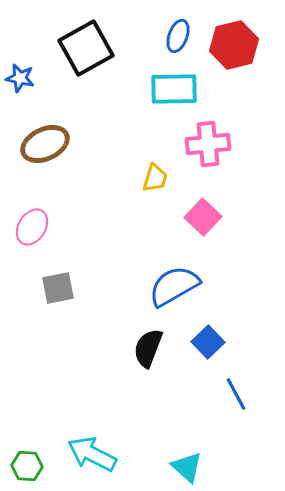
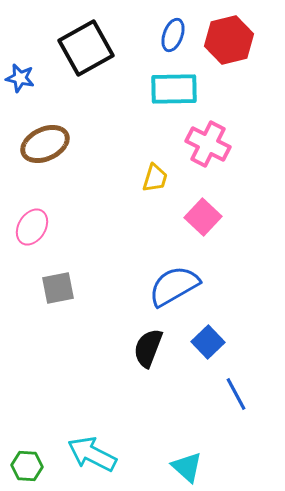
blue ellipse: moved 5 px left, 1 px up
red hexagon: moved 5 px left, 5 px up
pink cross: rotated 33 degrees clockwise
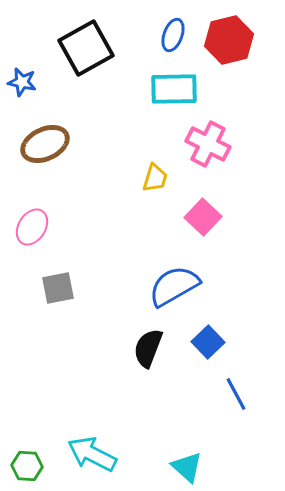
blue star: moved 2 px right, 4 px down
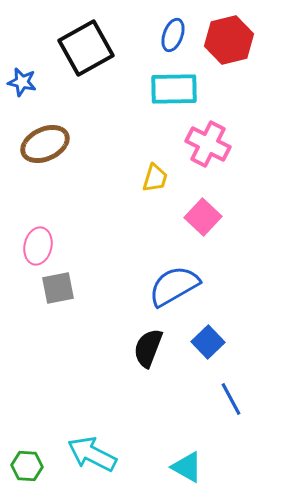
pink ellipse: moved 6 px right, 19 px down; rotated 18 degrees counterclockwise
blue line: moved 5 px left, 5 px down
cyan triangle: rotated 12 degrees counterclockwise
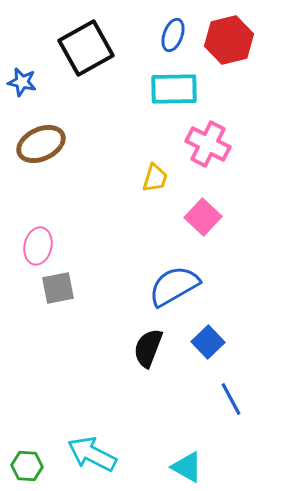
brown ellipse: moved 4 px left
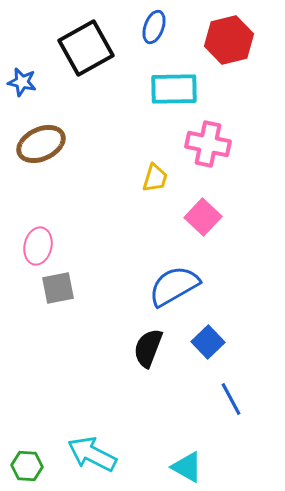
blue ellipse: moved 19 px left, 8 px up
pink cross: rotated 15 degrees counterclockwise
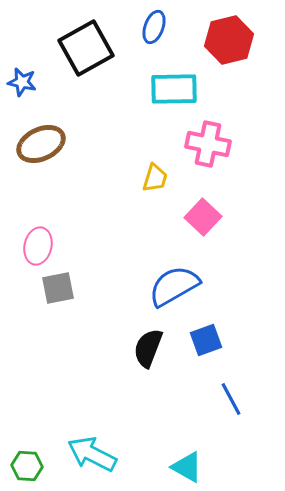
blue square: moved 2 px left, 2 px up; rotated 24 degrees clockwise
